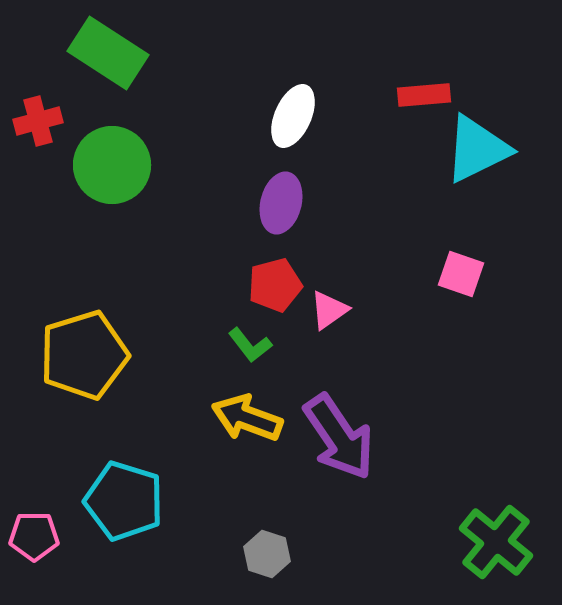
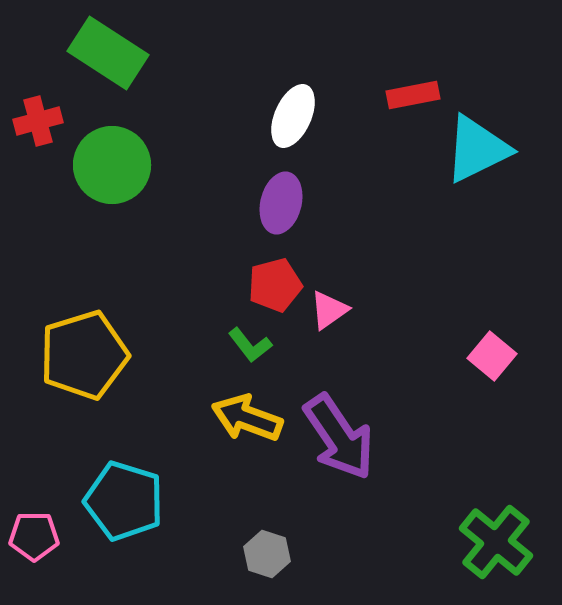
red rectangle: moved 11 px left; rotated 6 degrees counterclockwise
pink square: moved 31 px right, 82 px down; rotated 21 degrees clockwise
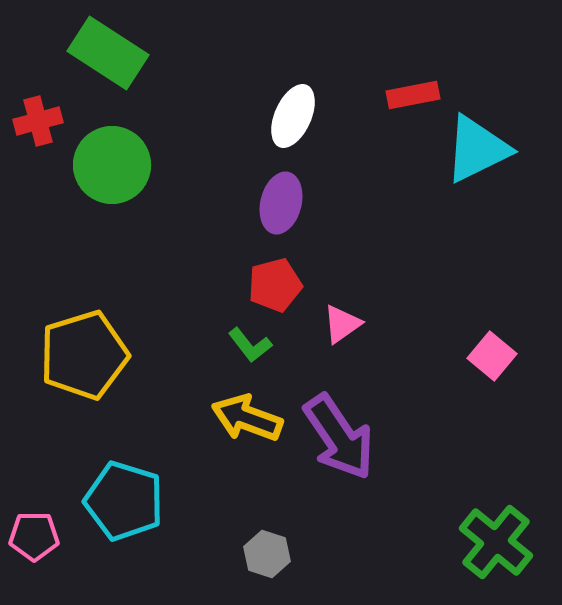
pink triangle: moved 13 px right, 14 px down
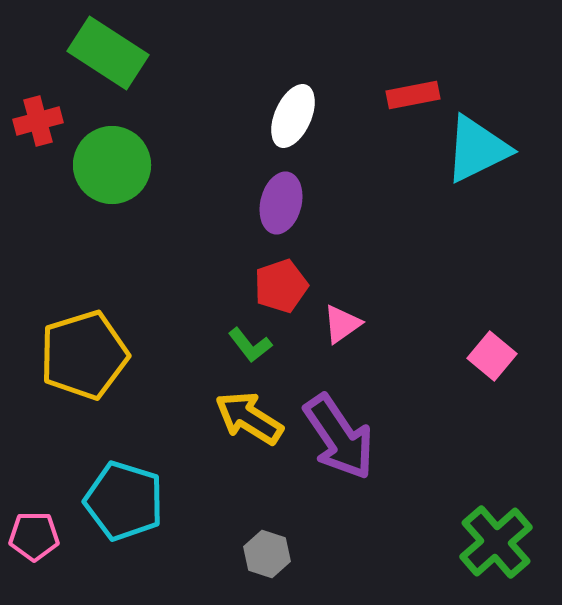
red pentagon: moved 6 px right, 1 px down; rotated 4 degrees counterclockwise
yellow arrow: moved 2 px right; rotated 12 degrees clockwise
green cross: rotated 10 degrees clockwise
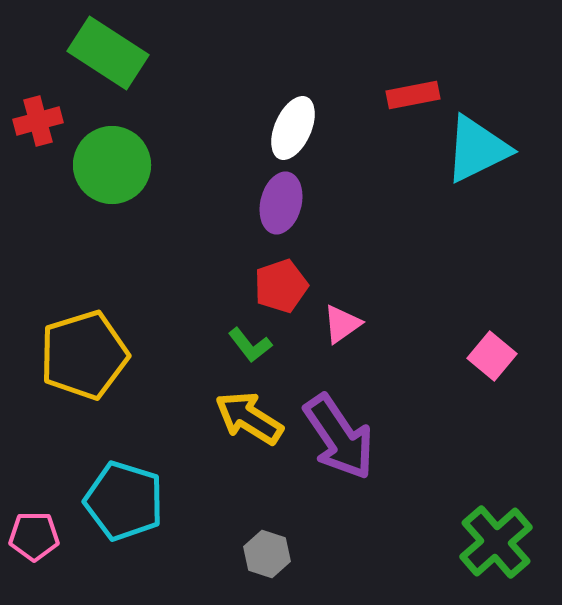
white ellipse: moved 12 px down
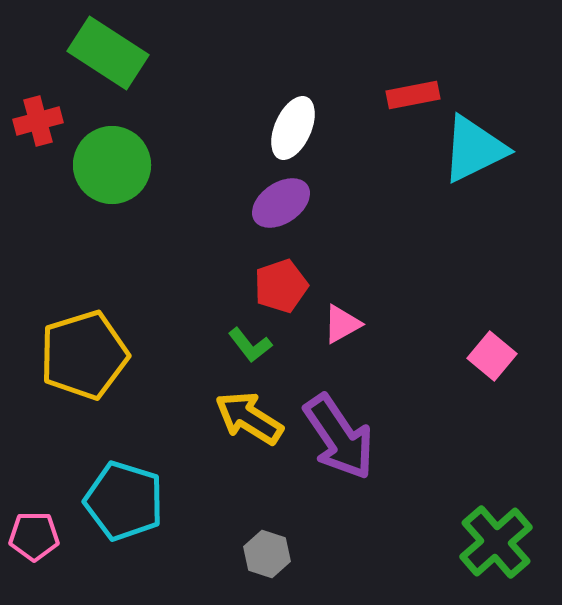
cyan triangle: moved 3 px left
purple ellipse: rotated 42 degrees clockwise
pink triangle: rotated 6 degrees clockwise
